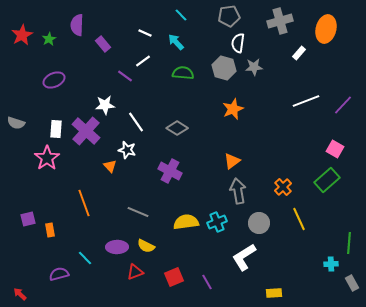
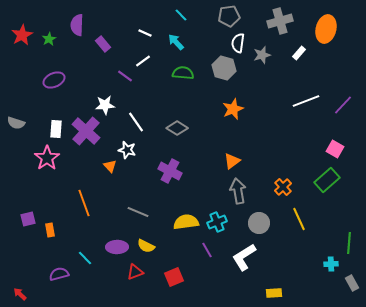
gray star at (254, 67): moved 8 px right, 12 px up; rotated 12 degrees counterclockwise
purple line at (207, 282): moved 32 px up
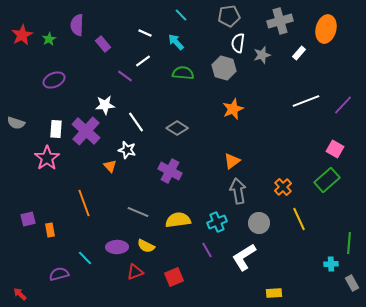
yellow semicircle at (186, 222): moved 8 px left, 2 px up
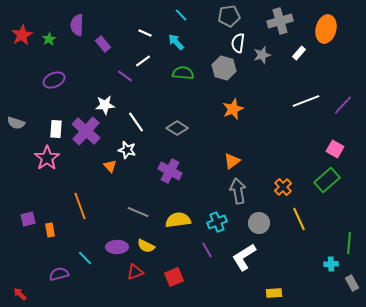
orange line at (84, 203): moved 4 px left, 3 px down
